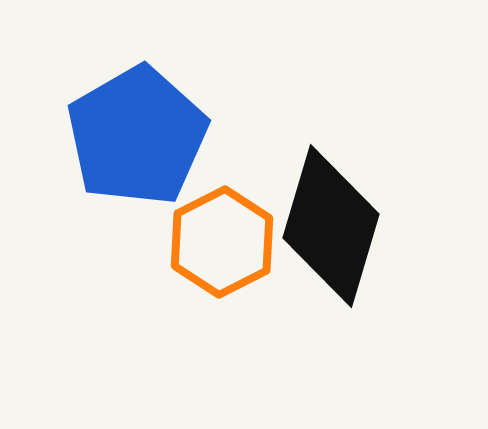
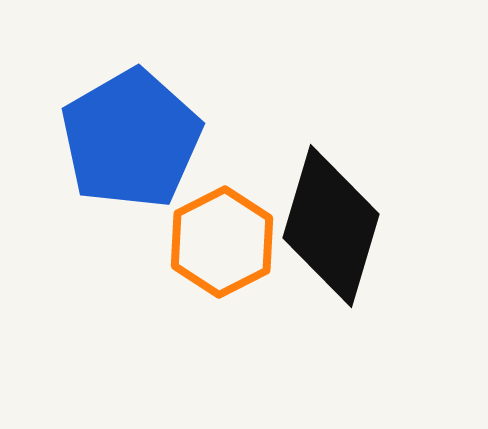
blue pentagon: moved 6 px left, 3 px down
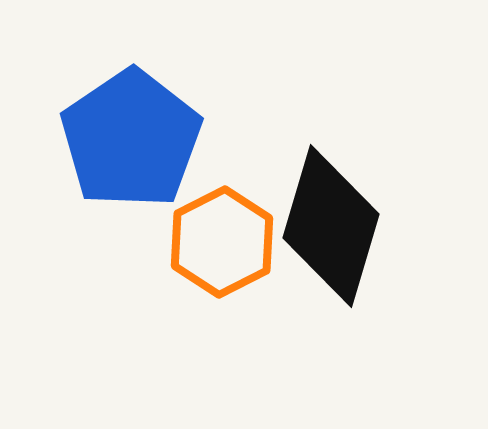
blue pentagon: rotated 4 degrees counterclockwise
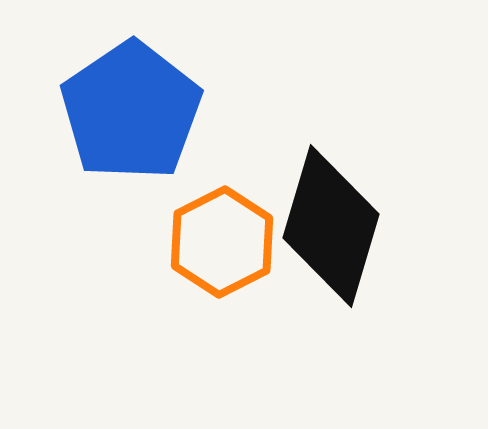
blue pentagon: moved 28 px up
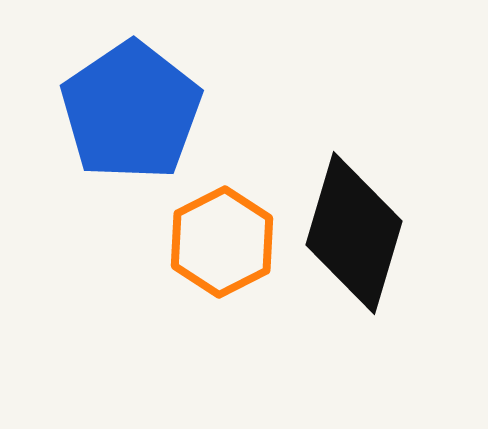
black diamond: moved 23 px right, 7 px down
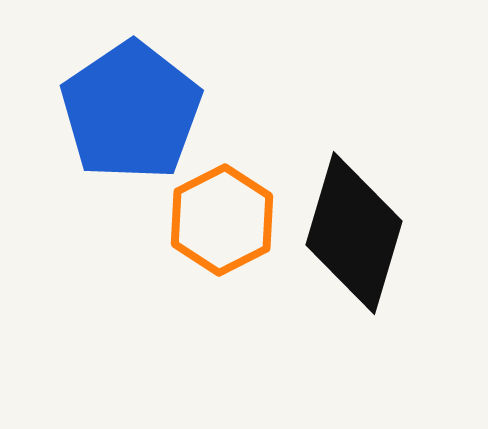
orange hexagon: moved 22 px up
